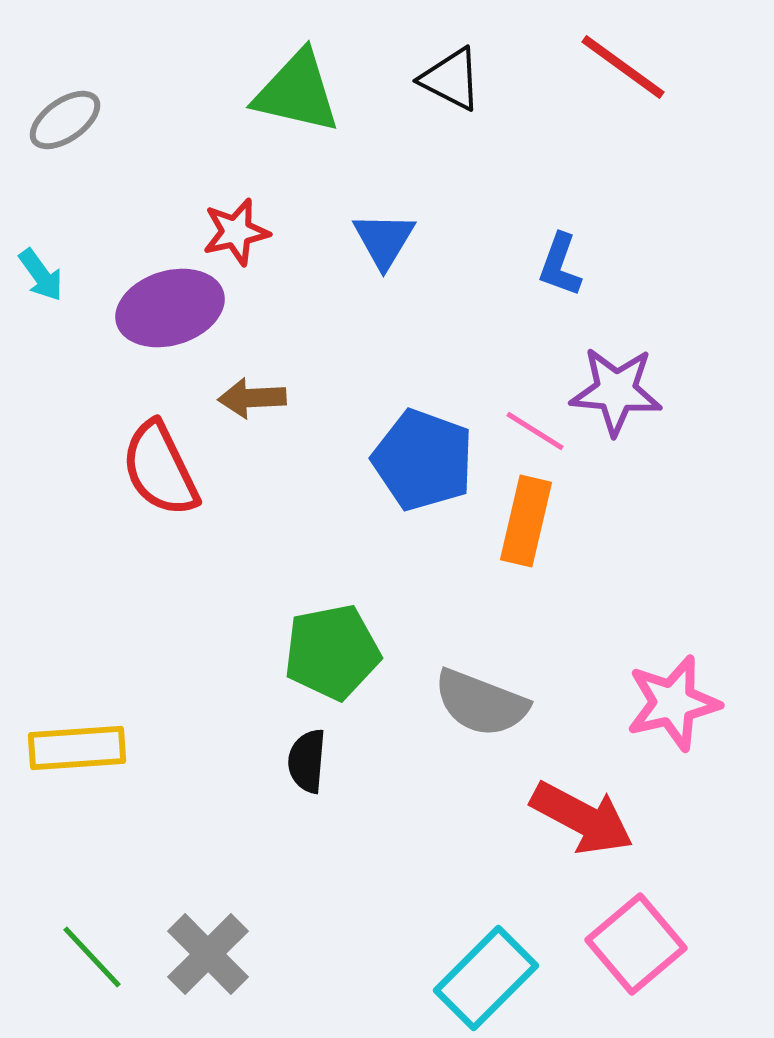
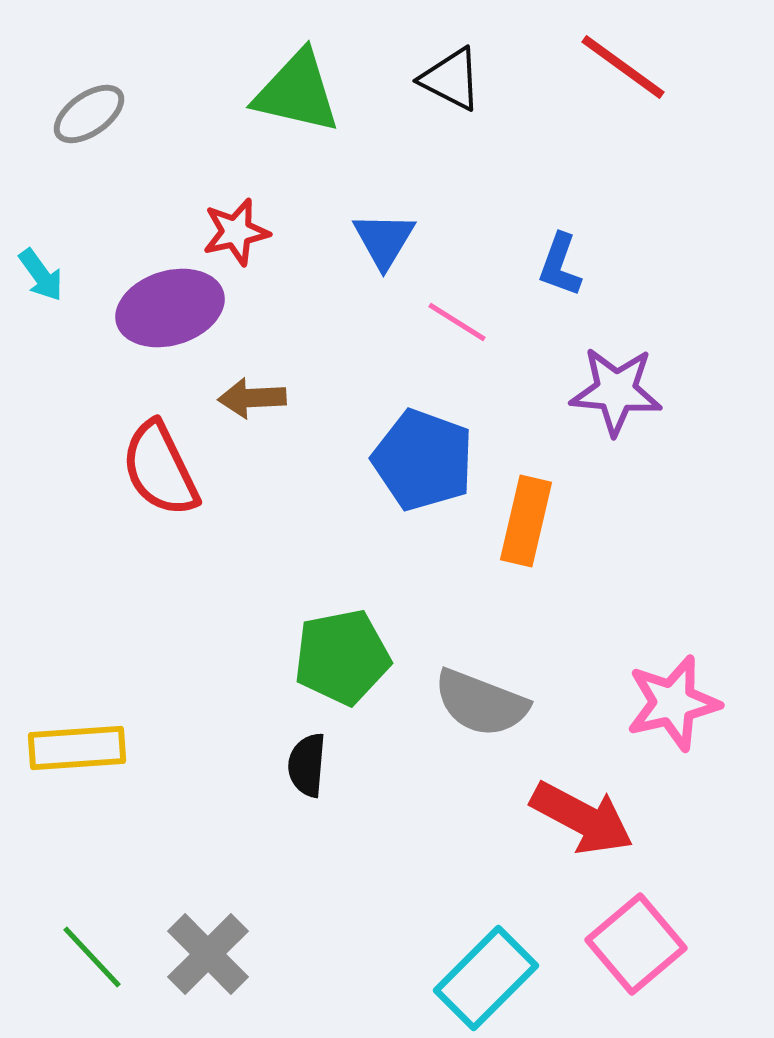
gray ellipse: moved 24 px right, 6 px up
pink line: moved 78 px left, 109 px up
green pentagon: moved 10 px right, 5 px down
black semicircle: moved 4 px down
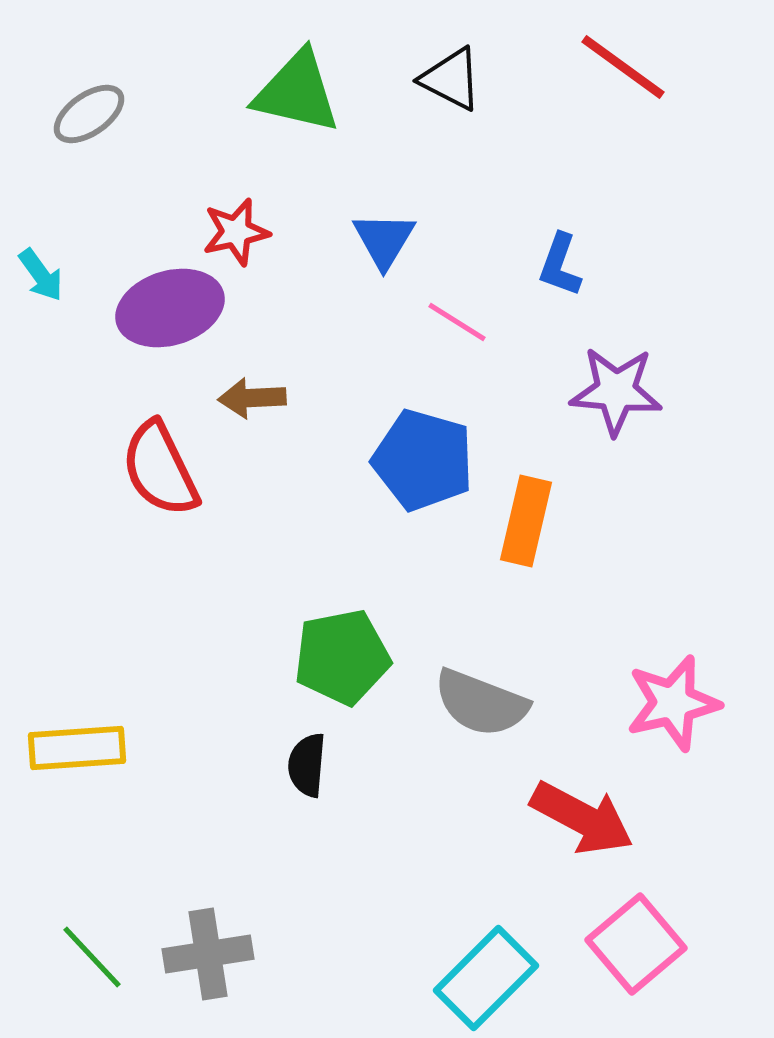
blue pentagon: rotated 4 degrees counterclockwise
gray cross: rotated 36 degrees clockwise
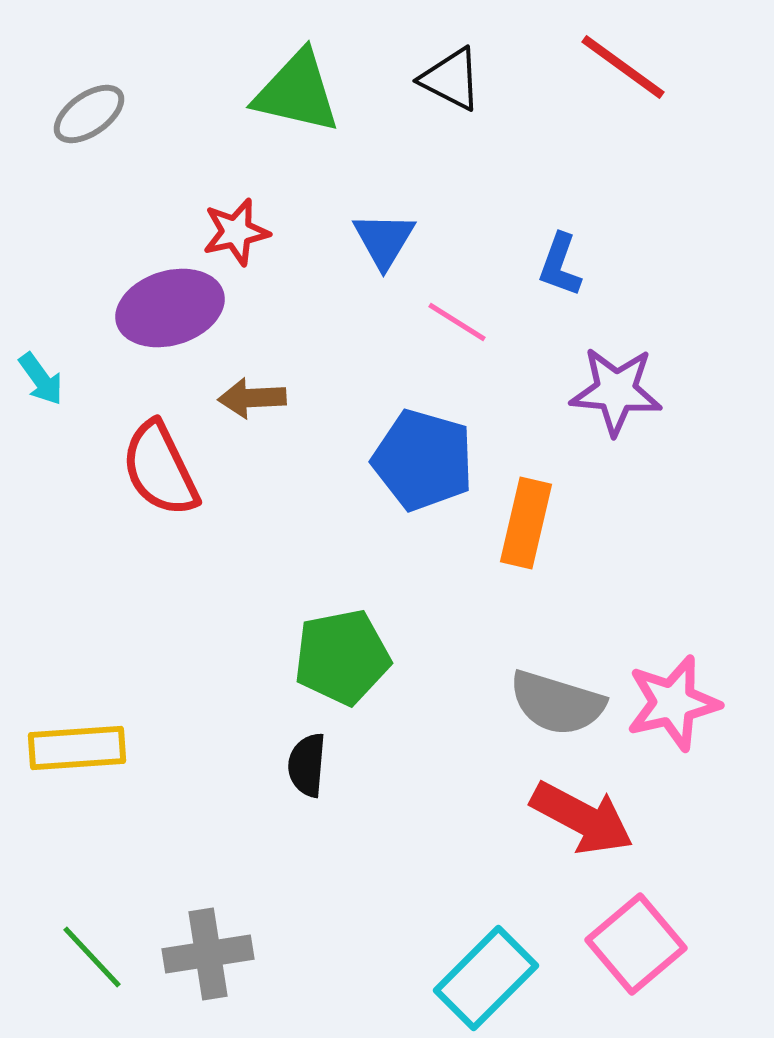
cyan arrow: moved 104 px down
orange rectangle: moved 2 px down
gray semicircle: moved 76 px right; rotated 4 degrees counterclockwise
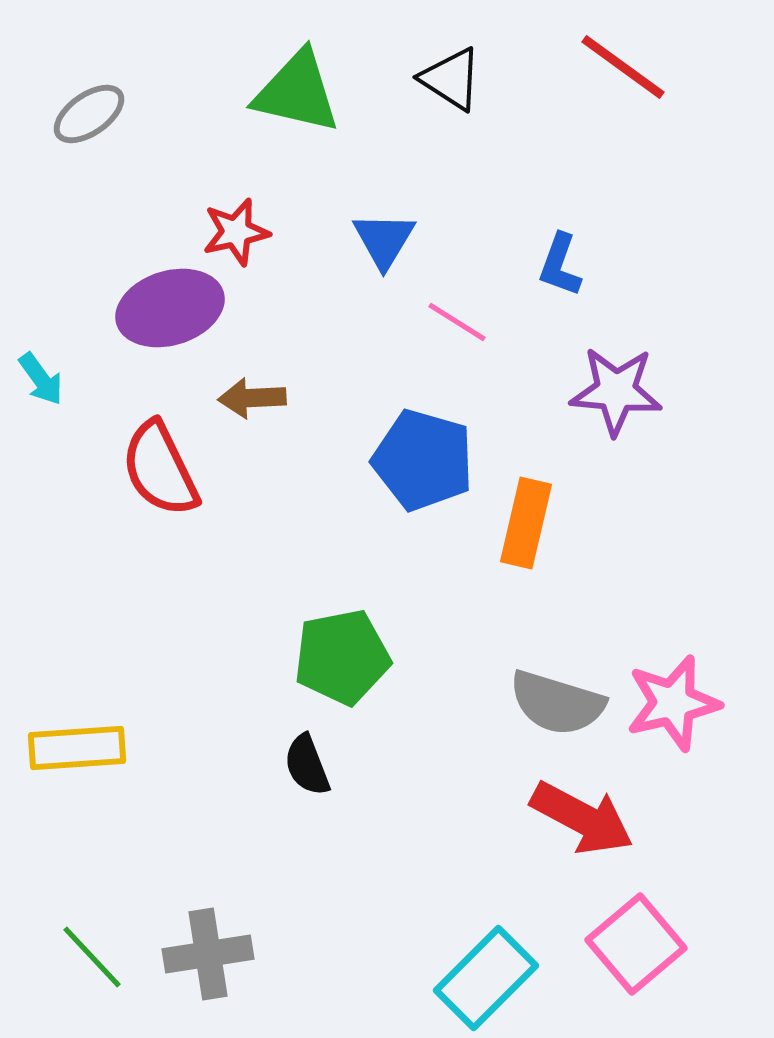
black triangle: rotated 6 degrees clockwise
black semicircle: rotated 26 degrees counterclockwise
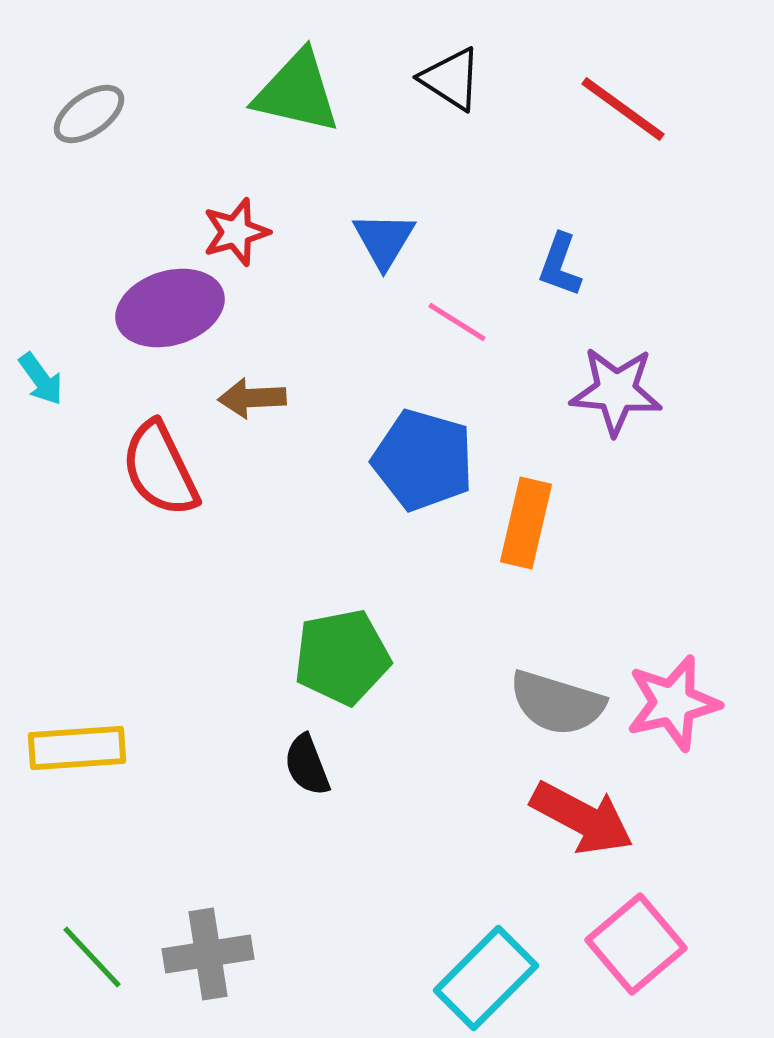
red line: moved 42 px down
red star: rotated 4 degrees counterclockwise
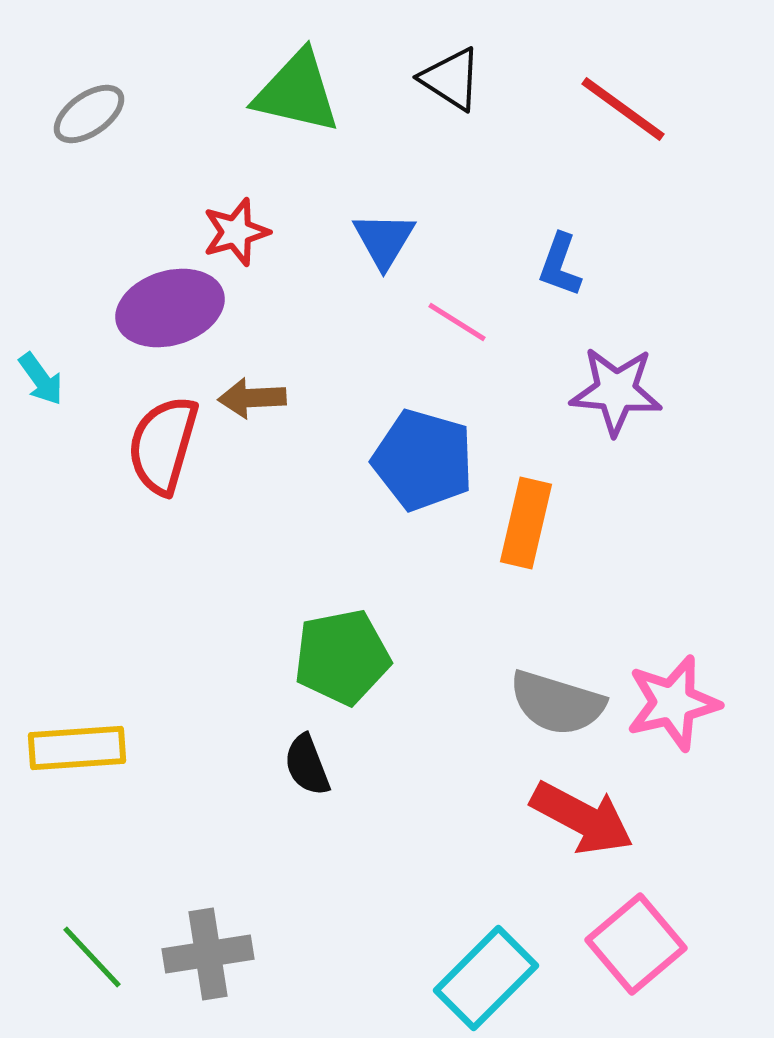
red semicircle: moved 3 px right, 24 px up; rotated 42 degrees clockwise
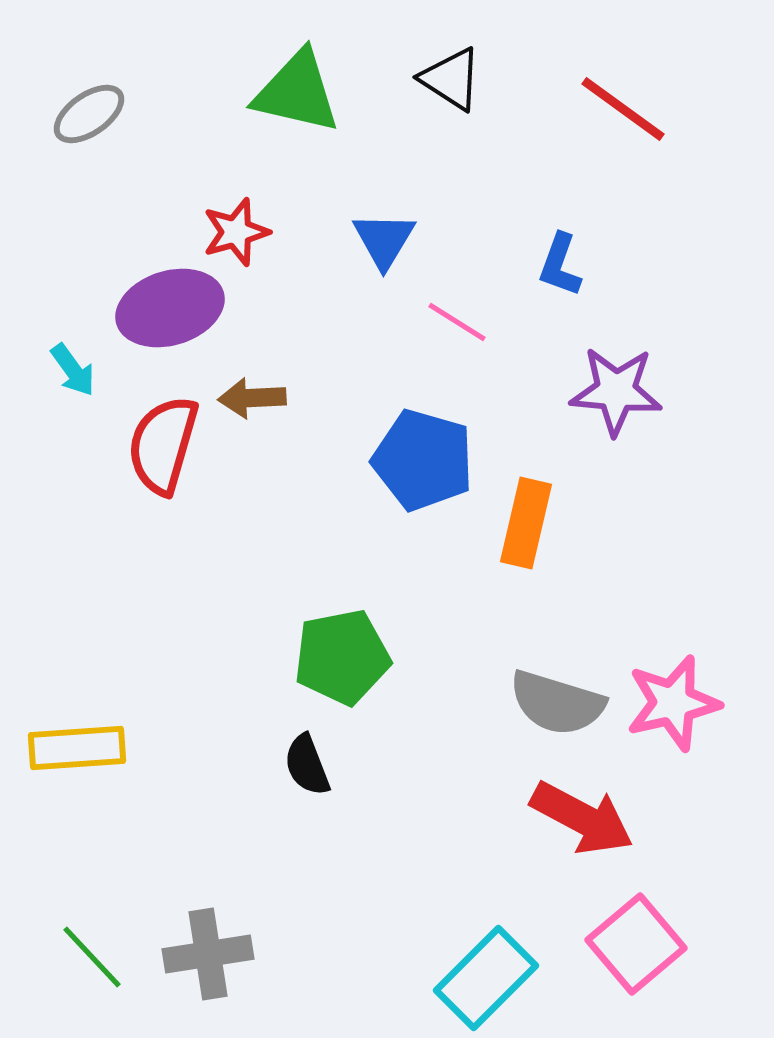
cyan arrow: moved 32 px right, 9 px up
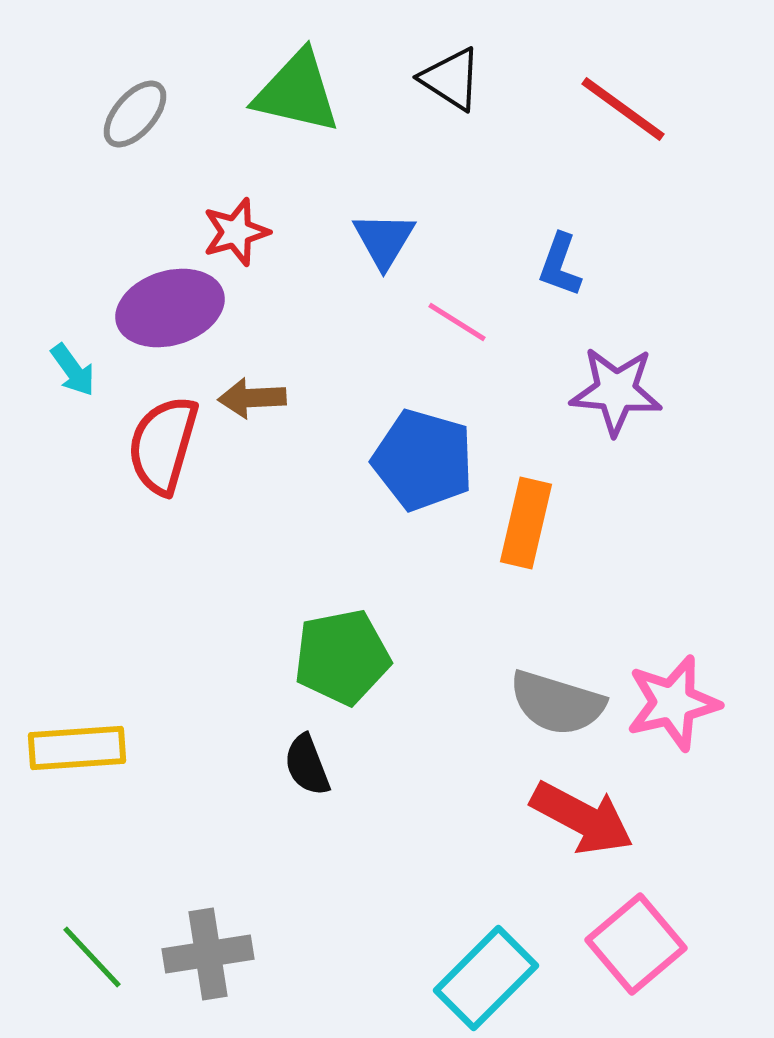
gray ellipse: moved 46 px right; rotated 14 degrees counterclockwise
